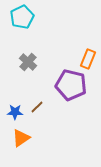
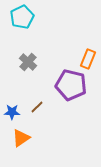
blue star: moved 3 px left
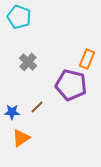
cyan pentagon: moved 3 px left; rotated 25 degrees counterclockwise
orange rectangle: moved 1 px left
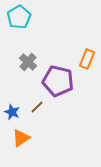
cyan pentagon: rotated 20 degrees clockwise
purple pentagon: moved 13 px left, 4 px up
blue star: rotated 21 degrees clockwise
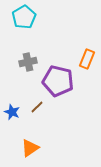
cyan pentagon: moved 5 px right
gray cross: rotated 36 degrees clockwise
orange triangle: moved 9 px right, 10 px down
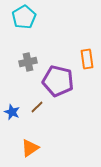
orange rectangle: rotated 30 degrees counterclockwise
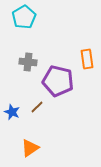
gray cross: rotated 18 degrees clockwise
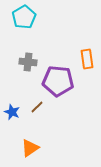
purple pentagon: rotated 8 degrees counterclockwise
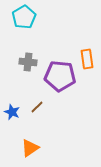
purple pentagon: moved 2 px right, 5 px up
